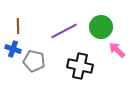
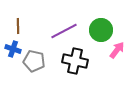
green circle: moved 3 px down
pink arrow: rotated 84 degrees clockwise
black cross: moved 5 px left, 5 px up
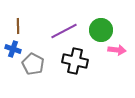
pink arrow: rotated 60 degrees clockwise
gray pentagon: moved 1 px left, 3 px down; rotated 15 degrees clockwise
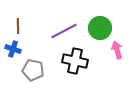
green circle: moved 1 px left, 2 px up
pink arrow: rotated 114 degrees counterclockwise
gray pentagon: moved 6 px down; rotated 15 degrees counterclockwise
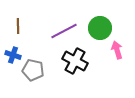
blue cross: moved 6 px down
black cross: rotated 15 degrees clockwise
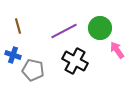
brown line: rotated 14 degrees counterclockwise
pink arrow: rotated 18 degrees counterclockwise
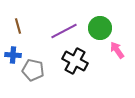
blue cross: rotated 14 degrees counterclockwise
